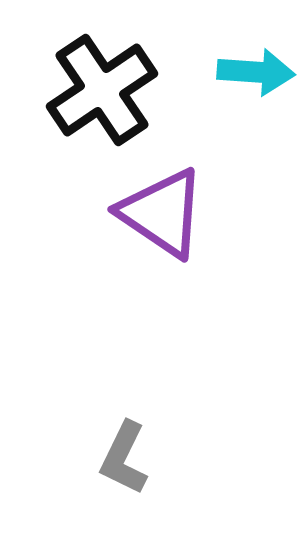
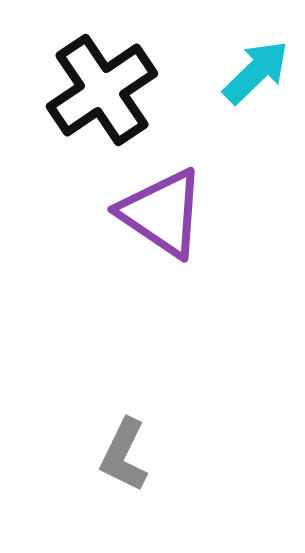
cyan arrow: rotated 48 degrees counterclockwise
gray L-shape: moved 3 px up
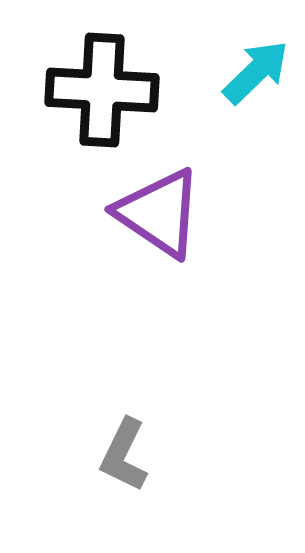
black cross: rotated 37 degrees clockwise
purple triangle: moved 3 px left
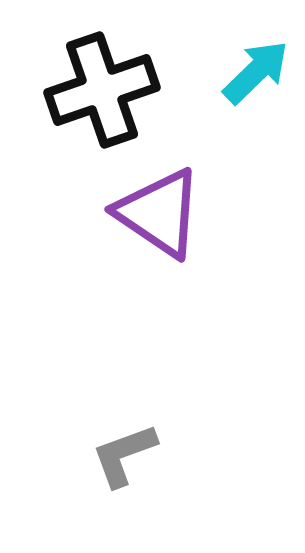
black cross: rotated 22 degrees counterclockwise
gray L-shape: rotated 44 degrees clockwise
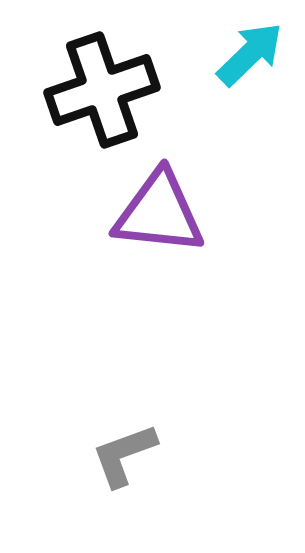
cyan arrow: moved 6 px left, 18 px up
purple triangle: rotated 28 degrees counterclockwise
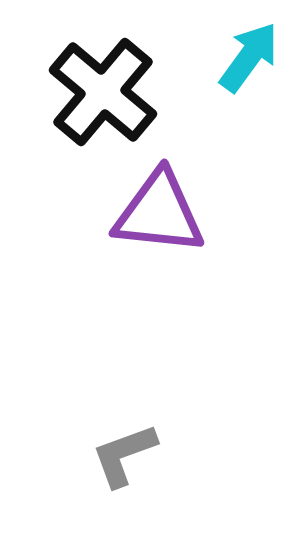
cyan arrow: moved 1 px left, 3 px down; rotated 10 degrees counterclockwise
black cross: moved 1 px right, 2 px down; rotated 31 degrees counterclockwise
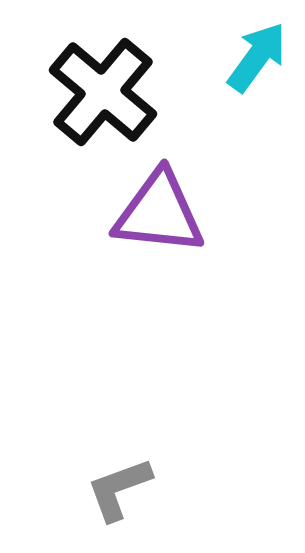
cyan arrow: moved 8 px right
gray L-shape: moved 5 px left, 34 px down
